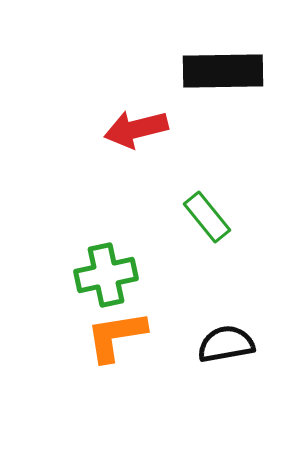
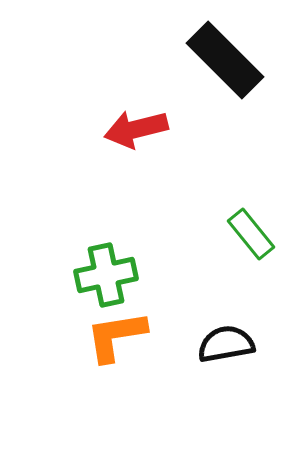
black rectangle: moved 2 px right, 11 px up; rotated 46 degrees clockwise
green rectangle: moved 44 px right, 17 px down
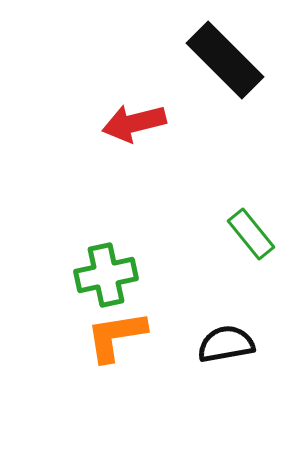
red arrow: moved 2 px left, 6 px up
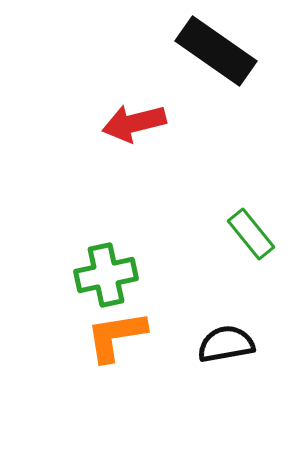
black rectangle: moved 9 px left, 9 px up; rotated 10 degrees counterclockwise
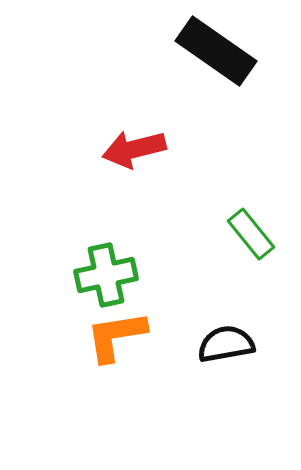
red arrow: moved 26 px down
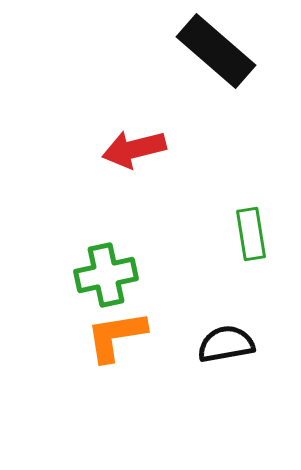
black rectangle: rotated 6 degrees clockwise
green rectangle: rotated 30 degrees clockwise
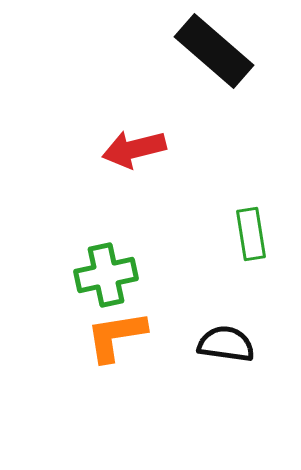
black rectangle: moved 2 px left
black semicircle: rotated 18 degrees clockwise
